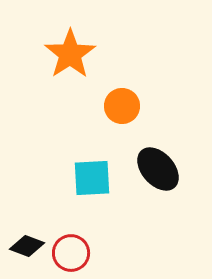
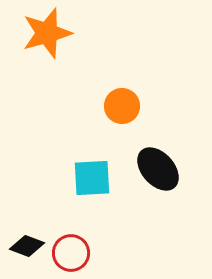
orange star: moved 23 px left, 21 px up; rotated 18 degrees clockwise
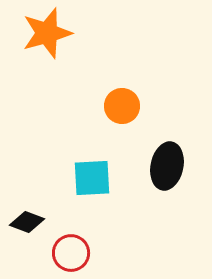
black ellipse: moved 9 px right, 3 px up; rotated 54 degrees clockwise
black diamond: moved 24 px up
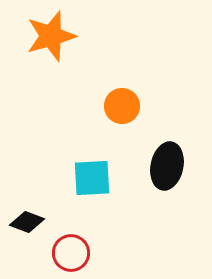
orange star: moved 4 px right, 3 px down
